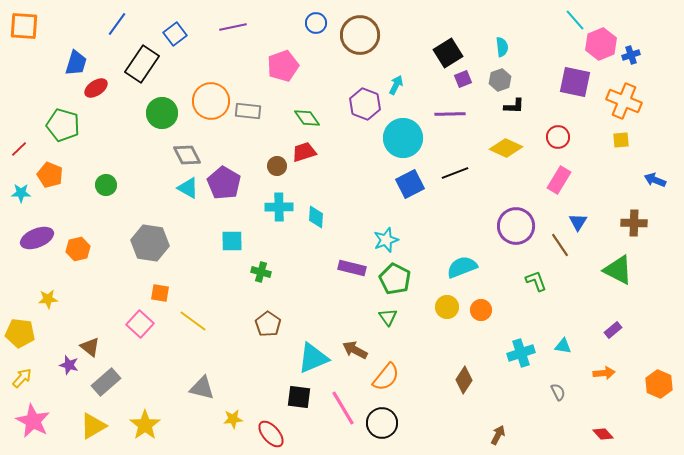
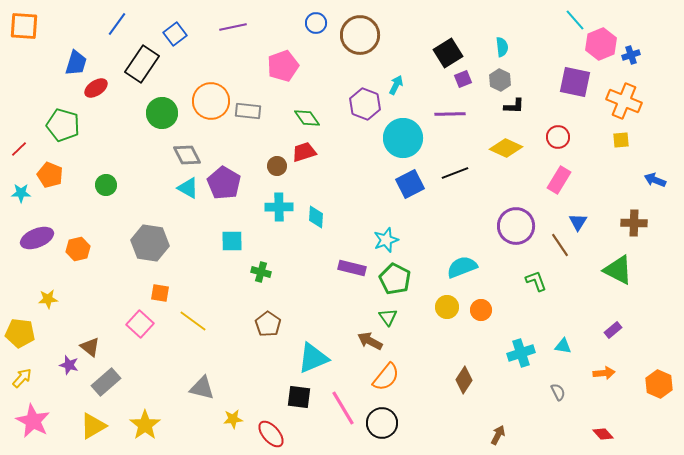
gray hexagon at (500, 80): rotated 15 degrees counterclockwise
brown arrow at (355, 350): moved 15 px right, 9 px up
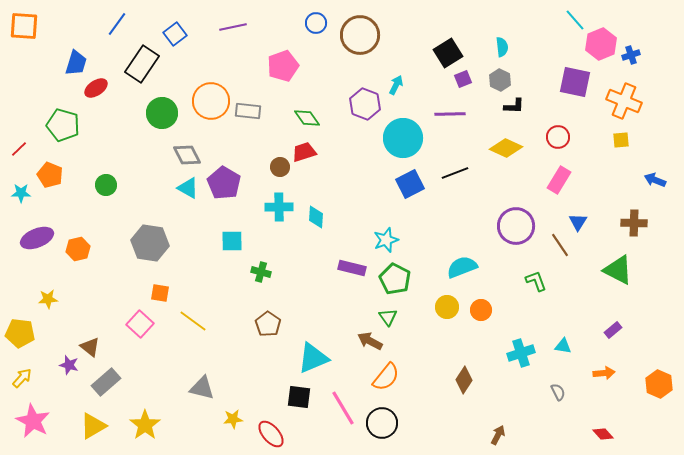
brown circle at (277, 166): moved 3 px right, 1 px down
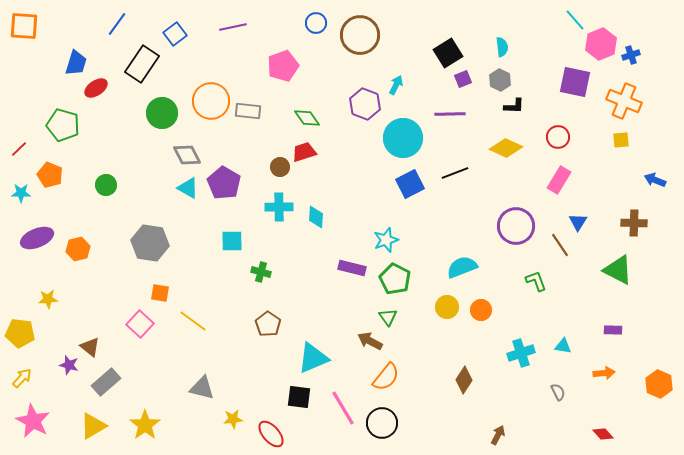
purple rectangle at (613, 330): rotated 42 degrees clockwise
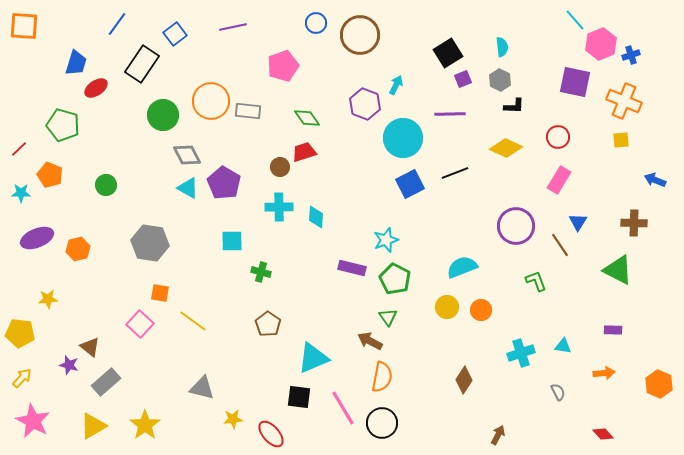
green circle at (162, 113): moved 1 px right, 2 px down
orange semicircle at (386, 377): moved 4 px left; rotated 28 degrees counterclockwise
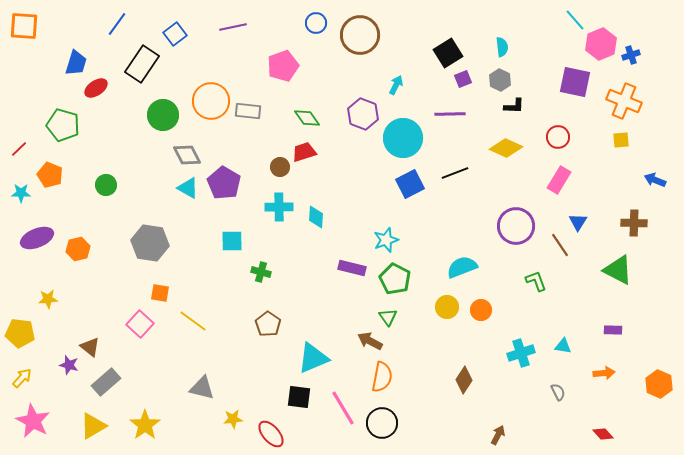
purple hexagon at (365, 104): moved 2 px left, 10 px down
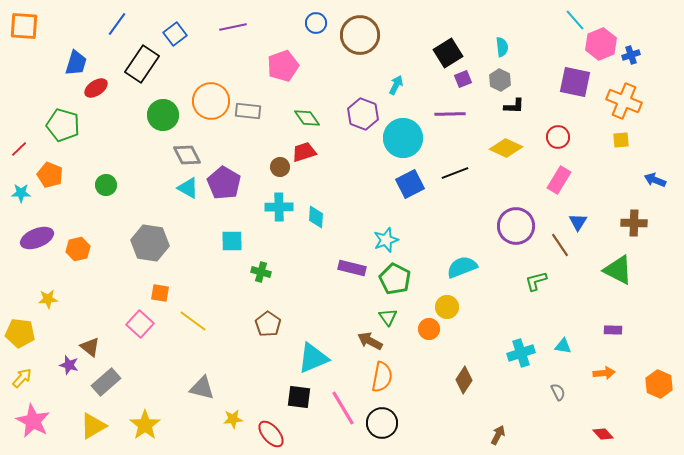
green L-shape at (536, 281): rotated 85 degrees counterclockwise
orange circle at (481, 310): moved 52 px left, 19 px down
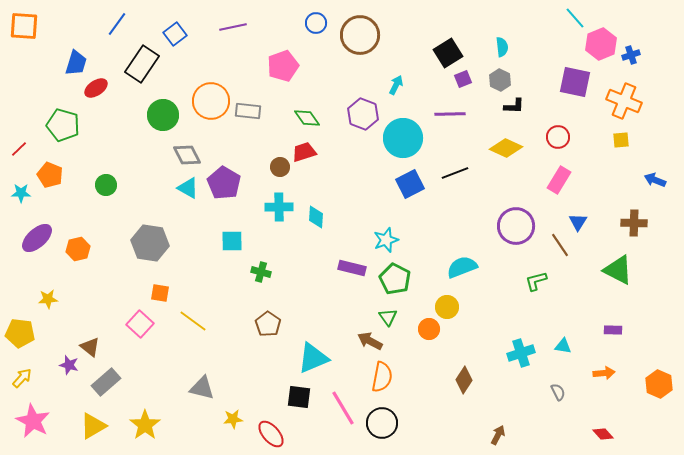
cyan line at (575, 20): moved 2 px up
purple ellipse at (37, 238): rotated 20 degrees counterclockwise
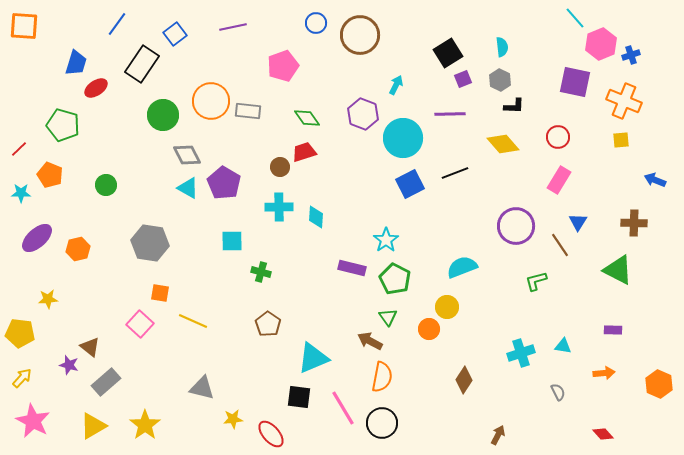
yellow diamond at (506, 148): moved 3 px left, 4 px up; rotated 24 degrees clockwise
cyan star at (386, 240): rotated 15 degrees counterclockwise
yellow line at (193, 321): rotated 12 degrees counterclockwise
